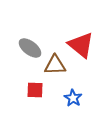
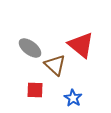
brown triangle: rotated 45 degrees clockwise
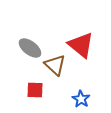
blue star: moved 8 px right, 1 px down
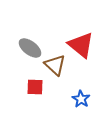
red square: moved 3 px up
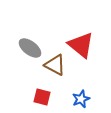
brown triangle: rotated 15 degrees counterclockwise
red square: moved 7 px right, 10 px down; rotated 12 degrees clockwise
blue star: rotated 18 degrees clockwise
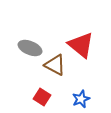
gray ellipse: rotated 15 degrees counterclockwise
red square: rotated 18 degrees clockwise
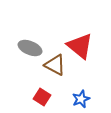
red triangle: moved 1 px left, 1 px down
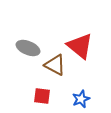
gray ellipse: moved 2 px left
red square: moved 1 px up; rotated 24 degrees counterclockwise
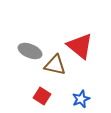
gray ellipse: moved 2 px right, 3 px down
brown triangle: rotated 15 degrees counterclockwise
red square: rotated 24 degrees clockwise
